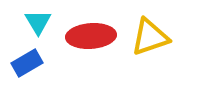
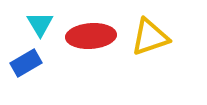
cyan triangle: moved 2 px right, 2 px down
blue rectangle: moved 1 px left
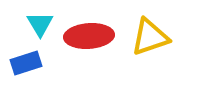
red ellipse: moved 2 px left
blue rectangle: rotated 12 degrees clockwise
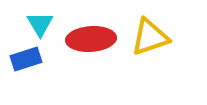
red ellipse: moved 2 px right, 3 px down
blue rectangle: moved 4 px up
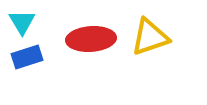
cyan triangle: moved 18 px left, 2 px up
blue rectangle: moved 1 px right, 2 px up
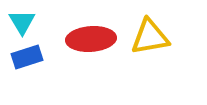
yellow triangle: rotated 9 degrees clockwise
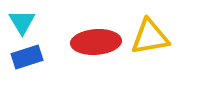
red ellipse: moved 5 px right, 3 px down
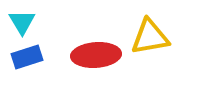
red ellipse: moved 13 px down
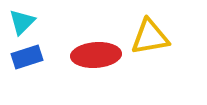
cyan triangle: rotated 16 degrees clockwise
